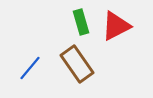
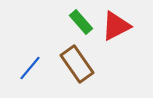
green rectangle: rotated 25 degrees counterclockwise
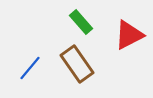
red triangle: moved 13 px right, 9 px down
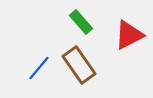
brown rectangle: moved 2 px right, 1 px down
blue line: moved 9 px right
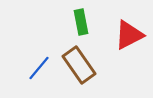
green rectangle: rotated 30 degrees clockwise
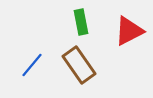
red triangle: moved 4 px up
blue line: moved 7 px left, 3 px up
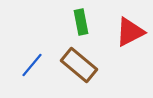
red triangle: moved 1 px right, 1 px down
brown rectangle: rotated 15 degrees counterclockwise
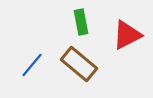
red triangle: moved 3 px left, 3 px down
brown rectangle: moved 1 px up
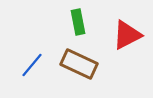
green rectangle: moved 3 px left
brown rectangle: rotated 15 degrees counterclockwise
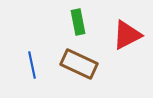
blue line: rotated 52 degrees counterclockwise
